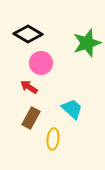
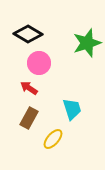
pink circle: moved 2 px left
red arrow: moved 1 px down
cyan trapezoid: rotated 30 degrees clockwise
brown rectangle: moved 2 px left
yellow ellipse: rotated 35 degrees clockwise
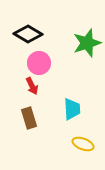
red arrow: moved 3 px right, 2 px up; rotated 150 degrees counterclockwise
cyan trapezoid: rotated 15 degrees clockwise
brown rectangle: rotated 45 degrees counterclockwise
yellow ellipse: moved 30 px right, 5 px down; rotated 70 degrees clockwise
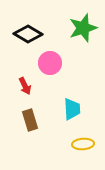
green star: moved 4 px left, 15 px up
pink circle: moved 11 px right
red arrow: moved 7 px left
brown rectangle: moved 1 px right, 2 px down
yellow ellipse: rotated 25 degrees counterclockwise
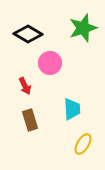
yellow ellipse: rotated 55 degrees counterclockwise
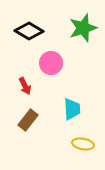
black diamond: moved 1 px right, 3 px up
pink circle: moved 1 px right
brown rectangle: moved 2 px left; rotated 55 degrees clockwise
yellow ellipse: rotated 70 degrees clockwise
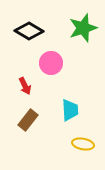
cyan trapezoid: moved 2 px left, 1 px down
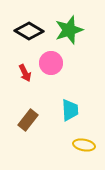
green star: moved 14 px left, 2 px down
red arrow: moved 13 px up
yellow ellipse: moved 1 px right, 1 px down
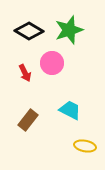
pink circle: moved 1 px right
cyan trapezoid: rotated 60 degrees counterclockwise
yellow ellipse: moved 1 px right, 1 px down
